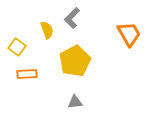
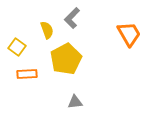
yellow pentagon: moved 9 px left, 2 px up
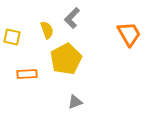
yellow square: moved 5 px left, 10 px up; rotated 24 degrees counterclockwise
gray triangle: rotated 14 degrees counterclockwise
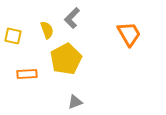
yellow square: moved 1 px right, 1 px up
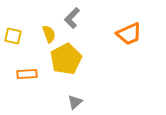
yellow semicircle: moved 2 px right, 4 px down
orange trapezoid: rotated 96 degrees clockwise
gray triangle: rotated 21 degrees counterclockwise
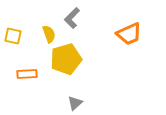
yellow pentagon: rotated 12 degrees clockwise
gray triangle: moved 1 px down
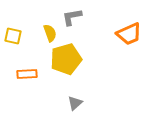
gray L-shape: moved 1 px up; rotated 35 degrees clockwise
yellow semicircle: moved 1 px right, 1 px up
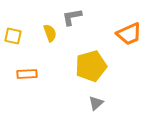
yellow pentagon: moved 25 px right, 7 px down
gray triangle: moved 21 px right
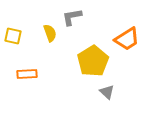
orange trapezoid: moved 2 px left, 5 px down; rotated 8 degrees counterclockwise
yellow pentagon: moved 2 px right, 5 px up; rotated 16 degrees counterclockwise
gray triangle: moved 11 px right, 11 px up; rotated 35 degrees counterclockwise
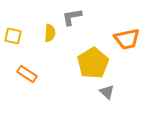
yellow semicircle: rotated 24 degrees clockwise
orange trapezoid: rotated 20 degrees clockwise
yellow pentagon: moved 2 px down
orange rectangle: rotated 36 degrees clockwise
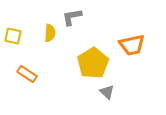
orange trapezoid: moved 5 px right, 6 px down
